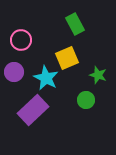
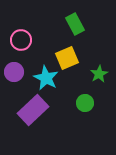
green star: moved 1 px right, 1 px up; rotated 24 degrees clockwise
green circle: moved 1 px left, 3 px down
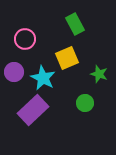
pink circle: moved 4 px right, 1 px up
green star: rotated 24 degrees counterclockwise
cyan star: moved 3 px left
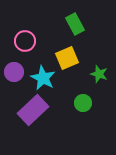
pink circle: moved 2 px down
green circle: moved 2 px left
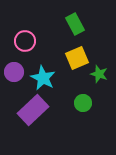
yellow square: moved 10 px right
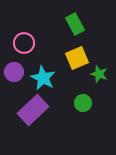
pink circle: moved 1 px left, 2 px down
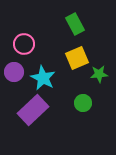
pink circle: moved 1 px down
green star: rotated 24 degrees counterclockwise
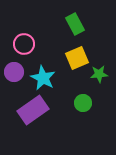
purple rectangle: rotated 8 degrees clockwise
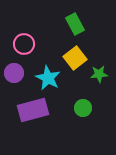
yellow square: moved 2 px left; rotated 15 degrees counterclockwise
purple circle: moved 1 px down
cyan star: moved 5 px right
green circle: moved 5 px down
purple rectangle: rotated 20 degrees clockwise
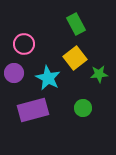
green rectangle: moved 1 px right
